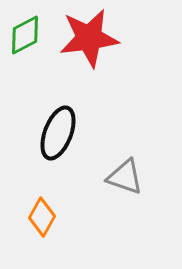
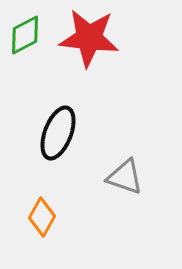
red star: rotated 14 degrees clockwise
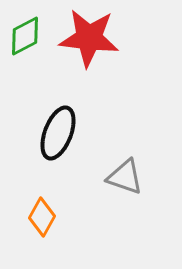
green diamond: moved 1 px down
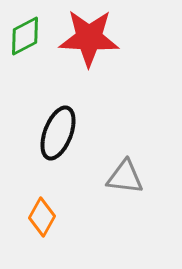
red star: rotated 4 degrees counterclockwise
gray triangle: rotated 12 degrees counterclockwise
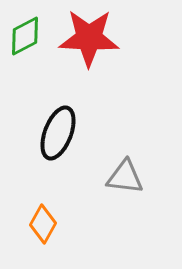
orange diamond: moved 1 px right, 7 px down
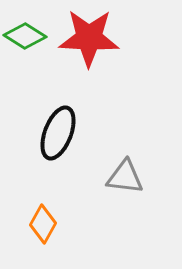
green diamond: rotated 60 degrees clockwise
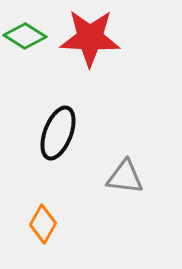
red star: moved 1 px right
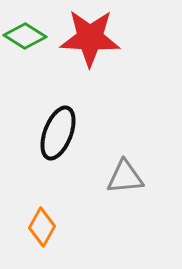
gray triangle: rotated 12 degrees counterclockwise
orange diamond: moved 1 px left, 3 px down
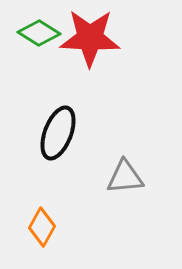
green diamond: moved 14 px right, 3 px up
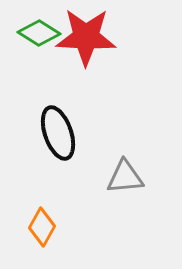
red star: moved 4 px left, 1 px up
black ellipse: rotated 40 degrees counterclockwise
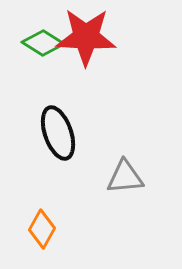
green diamond: moved 4 px right, 10 px down
orange diamond: moved 2 px down
